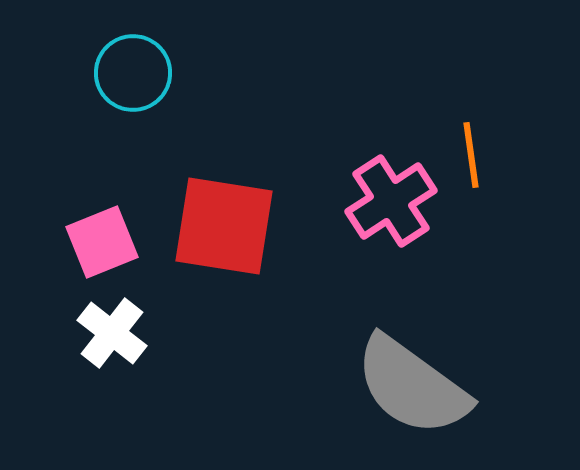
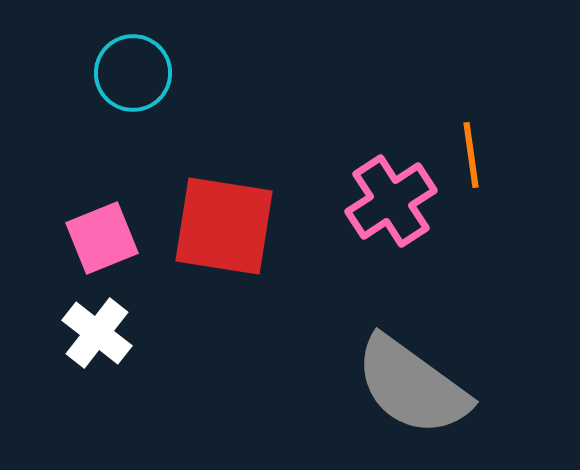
pink square: moved 4 px up
white cross: moved 15 px left
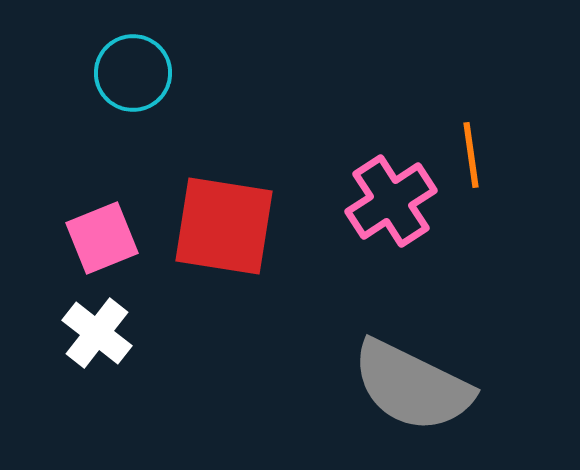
gray semicircle: rotated 10 degrees counterclockwise
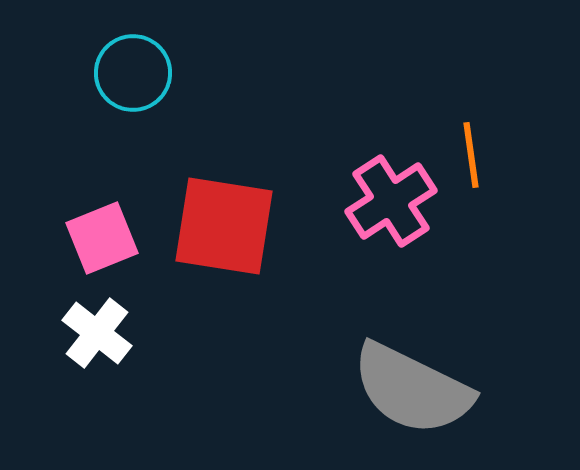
gray semicircle: moved 3 px down
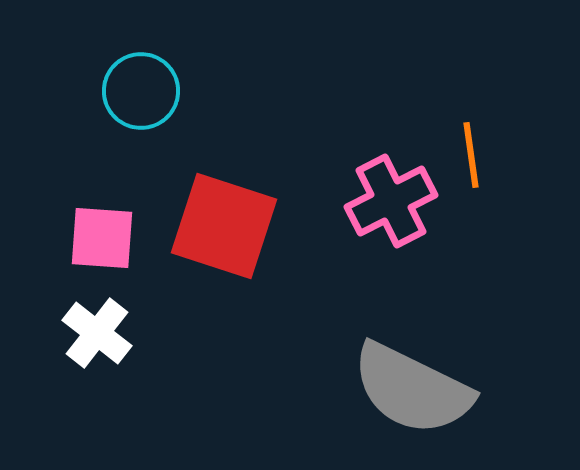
cyan circle: moved 8 px right, 18 px down
pink cross: rotated 6 degrees clockwise
red square: rotated 9 degrees clockwise
pink square: rotated 26 degrees clockwise
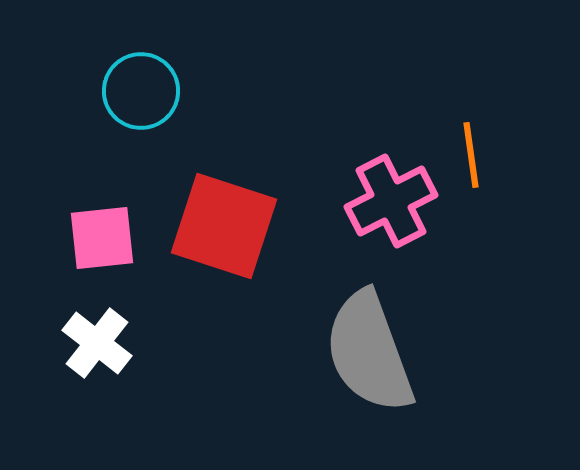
pink square: rotated 10 degrees counterclockwise
white cross: moved 10 px down
gray semicircle: moved 43 px left, 37 px up; rotated 44 degrees clockwise
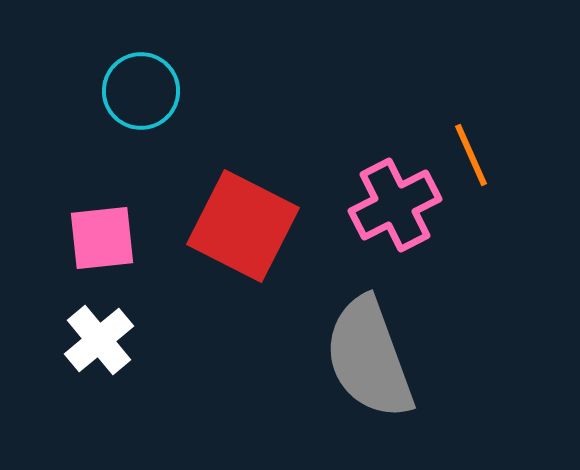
orange line: rotated 16 degrees counterclockwise
pink cross: moved 4 px right, 4 px down
red square: moved 19 px right; rotated 9 degrees clockwise
white cross: moved 2 px right, 3 px up; rotated 12 degrees clockwise
gray semicircle: moved 6 px down
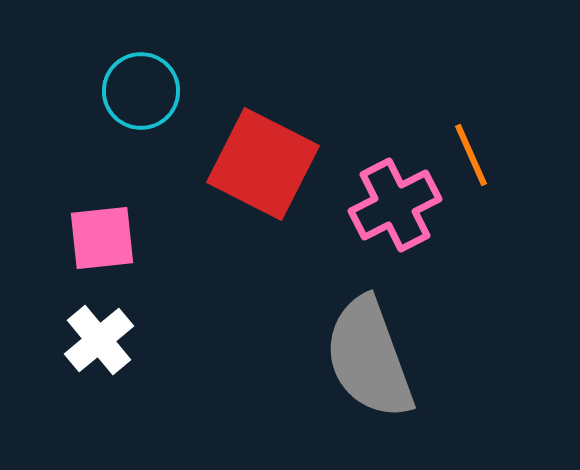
red square: moved 20 px right, 62 px up
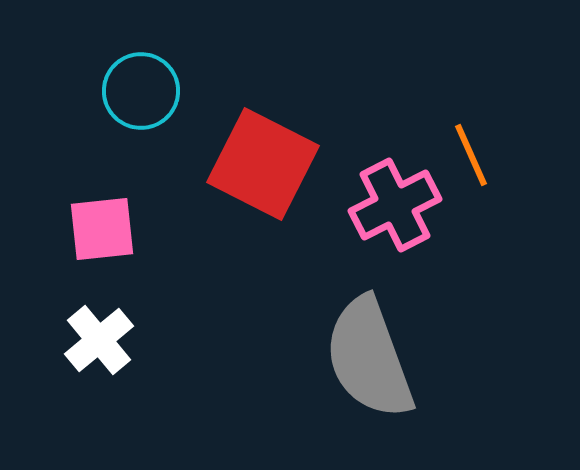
pink square: moved 9 px up
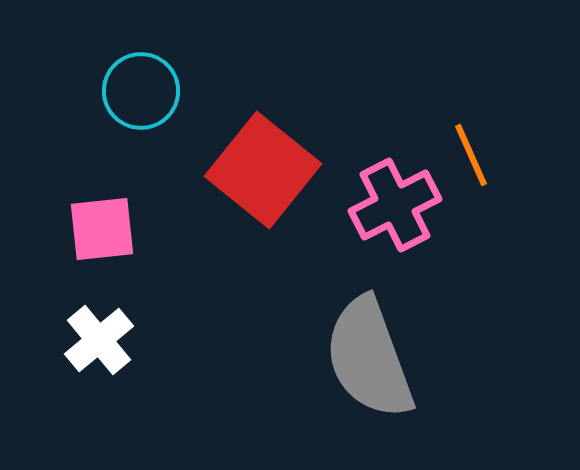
red square: moved 6 px down; rotated 12 degrees clockwise
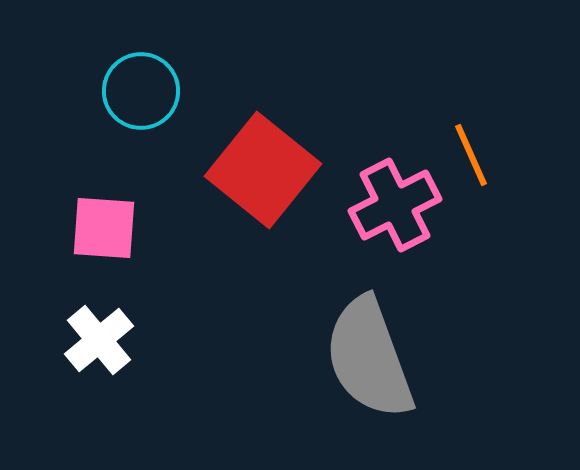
pink square: moved 2 px right, 1 px up; rotated 10 degrees clockwise
